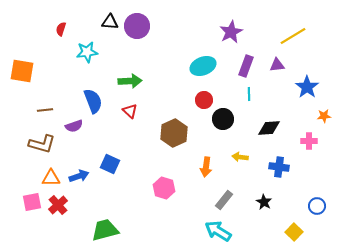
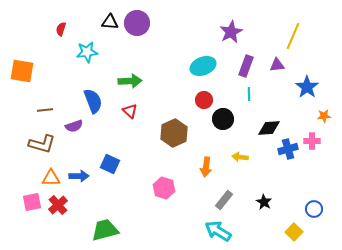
purple circle: moved 3 px up
yellow line: rotated 36 degrees counterclockwise
pink cross: moved 3 px right
blue cross: moved 9 px right, 18 px up; rotated 24 degrees counterclockwise
blue arrow: rotated 18 degrees clockwise
blue circle: moved 3 px left, 3 px down
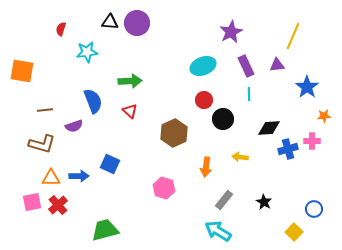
purple rectangle: rotated 45 degrees counterclockwise
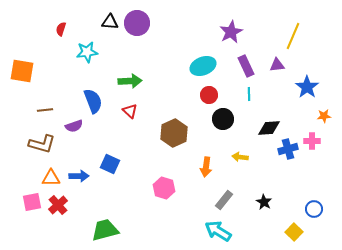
red circle: moved 5 px right, 5 px up
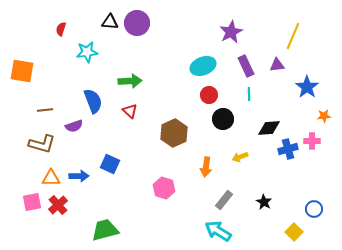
yellow arrow: rotated 28 degrees counterclockwise
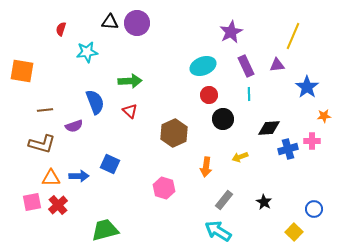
blue semicircle: moved 2 px right, 1 px down
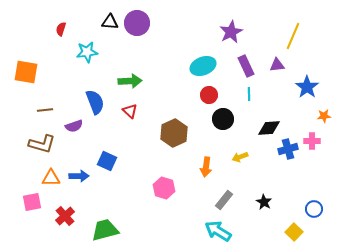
orange square: moved 4 px right, 1 px down
blue square: moved 3 px left, 3 px up
red cross: moved 7 px right, 11 px down
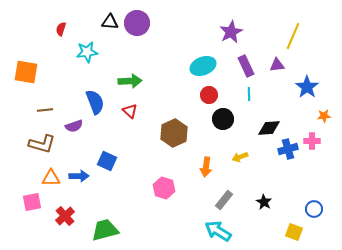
yellow square: rotated 24 degrees counterclockwise
